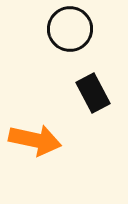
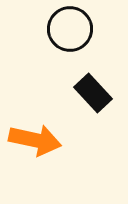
black rectangle: rotated 15 degrees counterclockwise
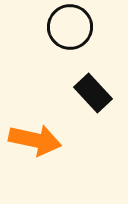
black circle: moved 2 px up
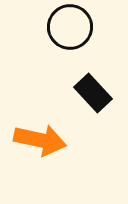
orange arrow: moved 5 px right
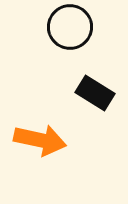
black rectangle: moved 2 px right; rotated 15 degrees counterclockwise
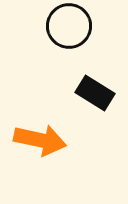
black circle: moved 1 px left, 1 px up
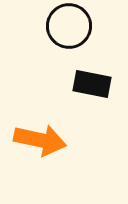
black rectangle: moved 3 px left, 9 px up; rotated 21 degrees counterclockwise
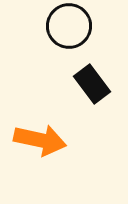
black rectangle: rotated 42 degrees clockwise
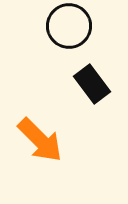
orange arrow: rotated 33 degrees clockwise
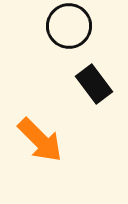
black rectangle: moved 2 px right
